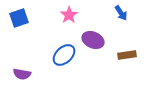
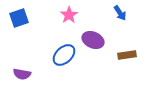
blue arrow: moved 1 px left
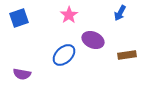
blue arrow: rotated 63 degrees clockwise
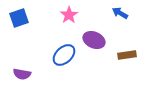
blue arrow: rotated 91 degrees clockwise
purple ellipse: moved 1 px right
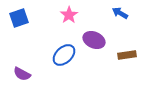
purple semicircle: rotated 18 degrees clockwise
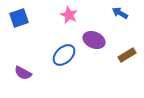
pink star: rotated 12 degrees counterclockwise
brown rectangle: rotated 24 degrees counterclockwise
purple semicircle: moved 1 px right, 1 px up
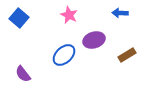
blue arrow: rotated 28 degrees counterclockwise
blue square: rotated 30 degrees counterclockwise
purple ellipse: rotated 40 degrees counterclockwise
purple semicircle: moved 1 px down; rotated 24 degrees clockwise
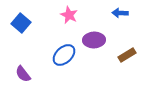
blue square: moved 2 px right, 5 px down
purple ellipse: rotated 15 degrees clockwise
